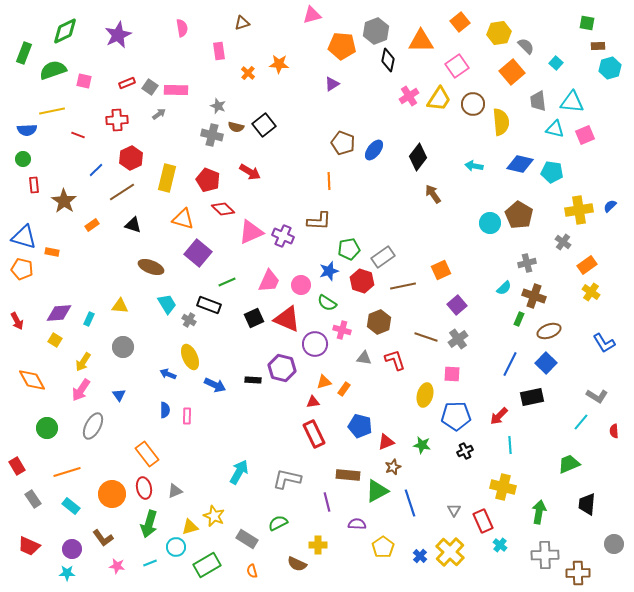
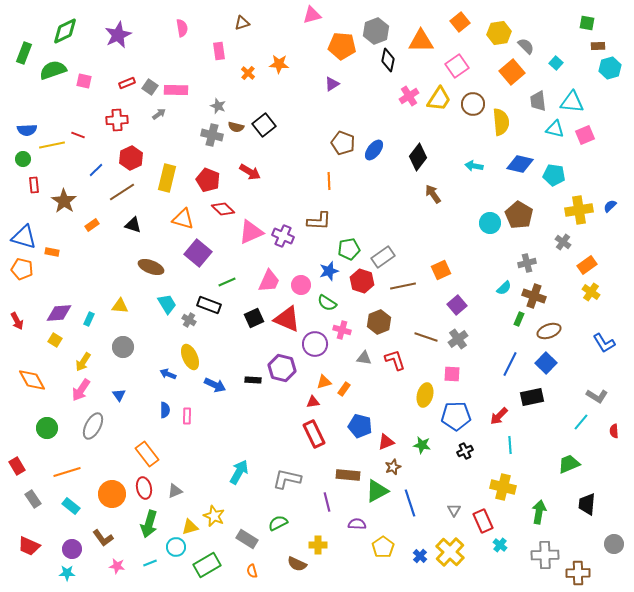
yellow line at (52, 111): moved 34 px down
cyan pentagon at (552, 172): moved 2 px right, 3 px down
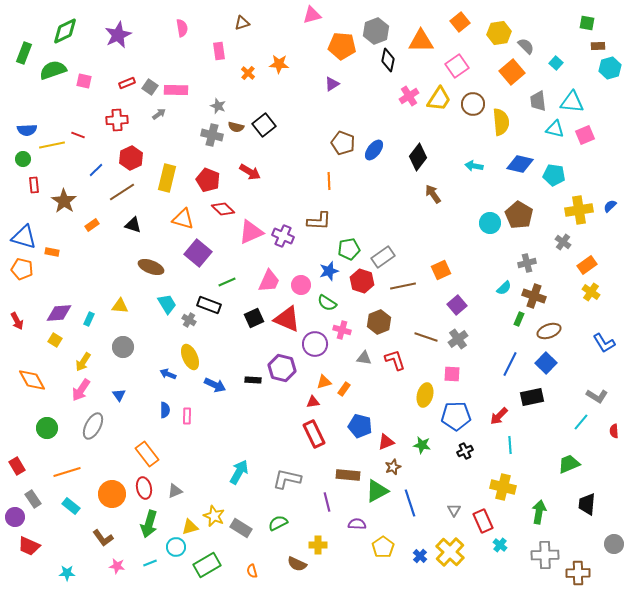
gray rectangle at (247, 539): moved 6 px left, 11 px up
purple circle at (72, 549): moved 57 px left, 32 px up
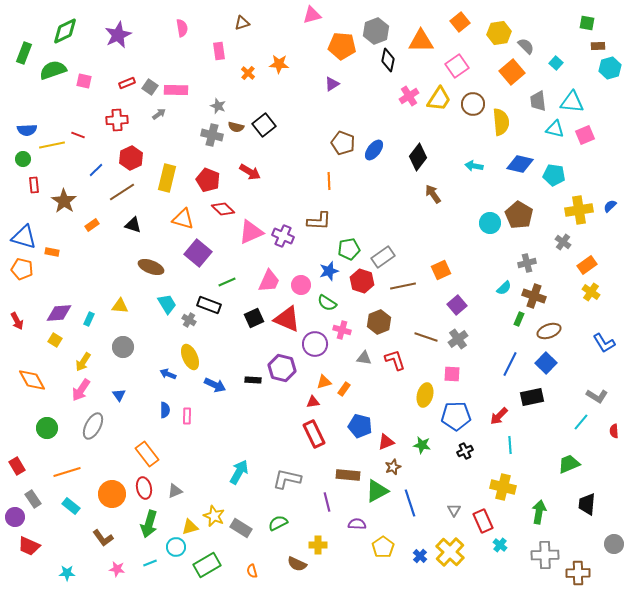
pink star at (117, 566): moved 3 px down
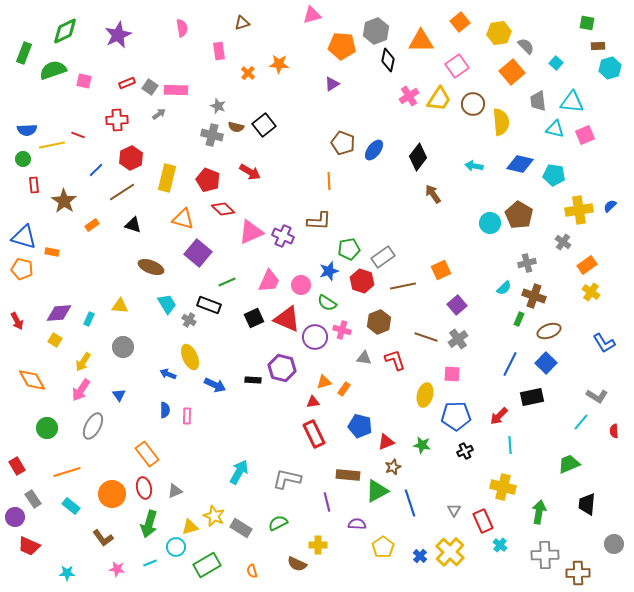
purple circle at (315, 344): moved 7 px up
